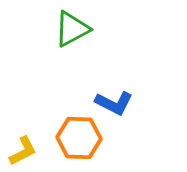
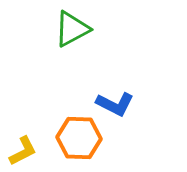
blue L-shape: moved 1 px right, 1 px down
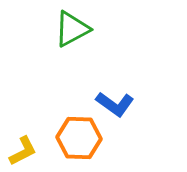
blue L-shape: rotated 9 degrees clockwise
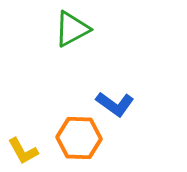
yellow L-shape: rotated 88 degrees clockwise
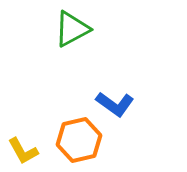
orange hexagon: moved 2 px down; rotated 15 degrees counterclockwise
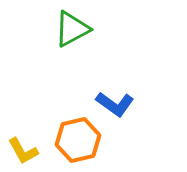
orange hexagon: moved 1 px left
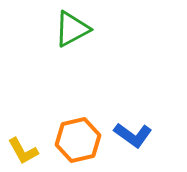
blue L-shape: moved 18 px right, 31 px down
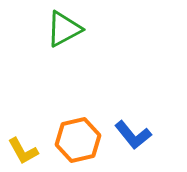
green triangle: moved 8 px left
blue L-shape: rotated 15 degrees clockwise
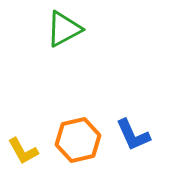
blue L-shape: rotated 15 degrees clockwise
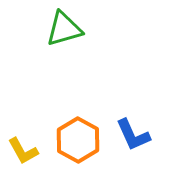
green triangle: rotated 12 degrees clockwise
orange hexagon: rotated 18 degrees counterclockwise
